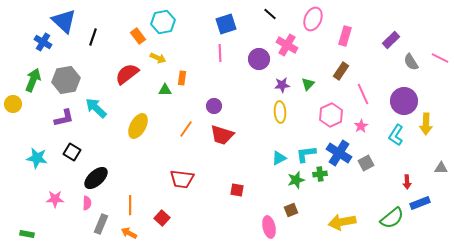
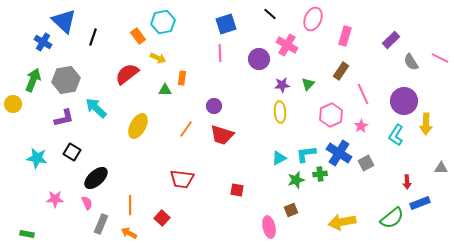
pink semicircle at (87, 203): rotated 24 degrees counterclockwise
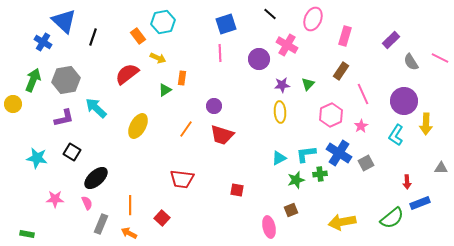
green triangle at (165, 90): rotated 32 degrees counterclockwise
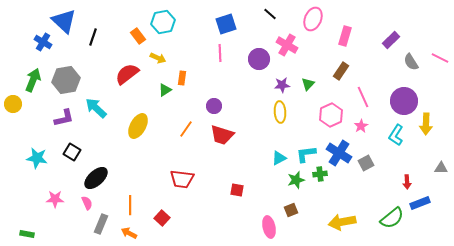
pink line at (363, 94): moved 3 px down
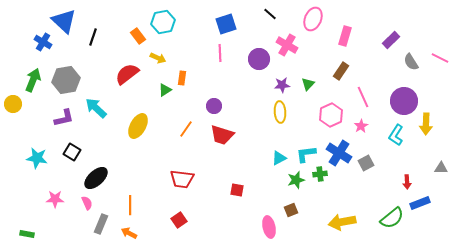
red square at (162, 218): moved 17 px right, 2 px down; rotated 14 degrees clockwise
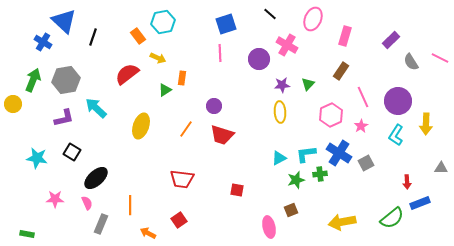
purple circle at (404, 101): moved 6 px left
yellow ellipse at (138, 126): moved 3 px right; rotated 10 degrees counterclockwise
orange arrow at (129, 233): moved 19 px right
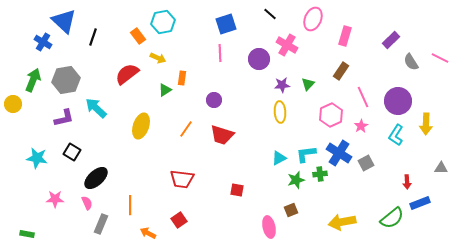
purple circle at (214, 106): moved 6 px up
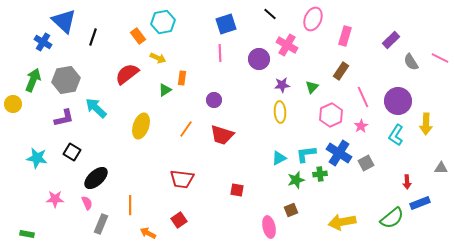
green triangle at (308, 84): moved 4 px right, 3 px down
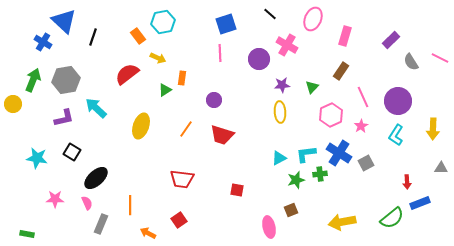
yellow arrow at (426, 124): moved 7 px right, 5 px down
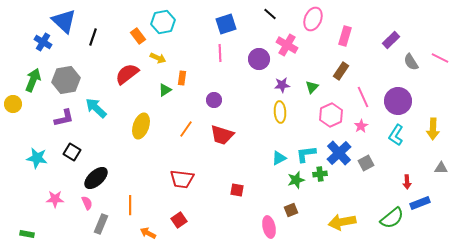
blue cross at (339, 153): rotated 15 degrees clockwise
